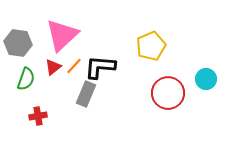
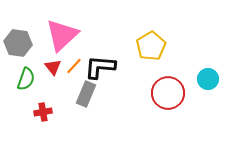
yellow pentagon: rotated 8 degrees counterclockwise
red triangle: rotated 30 degrees counterclockwise
cyan circle: moved 2 px right
red cross: moved 5 px right, 4 px up
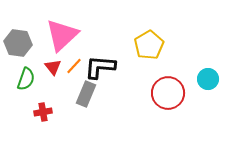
yellow pentagon: moved 2 px left, 1 px up
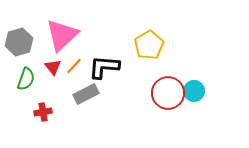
gray hexagon: moved 1 px right, 1 px up; rotated 24 degrees counterclockwise
black L-shape: moved 4 px right
cyan circle: moved 14 px left, 12 px down
gray rectangle: rotated 40 degrees clockwise
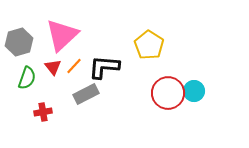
yellow pentagon: rotated 8 degrees counterclockwise
green semicircle: moved 1 px right, 1 px up
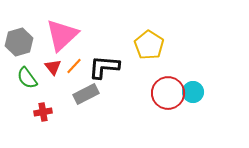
green semicircle: rotated 125 degrees clockwise
cyan circle: moved 1 px left, 1 px down
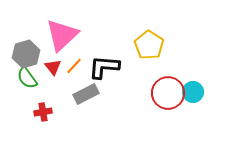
gray hexagon: moved 7 px right, 12 px down
